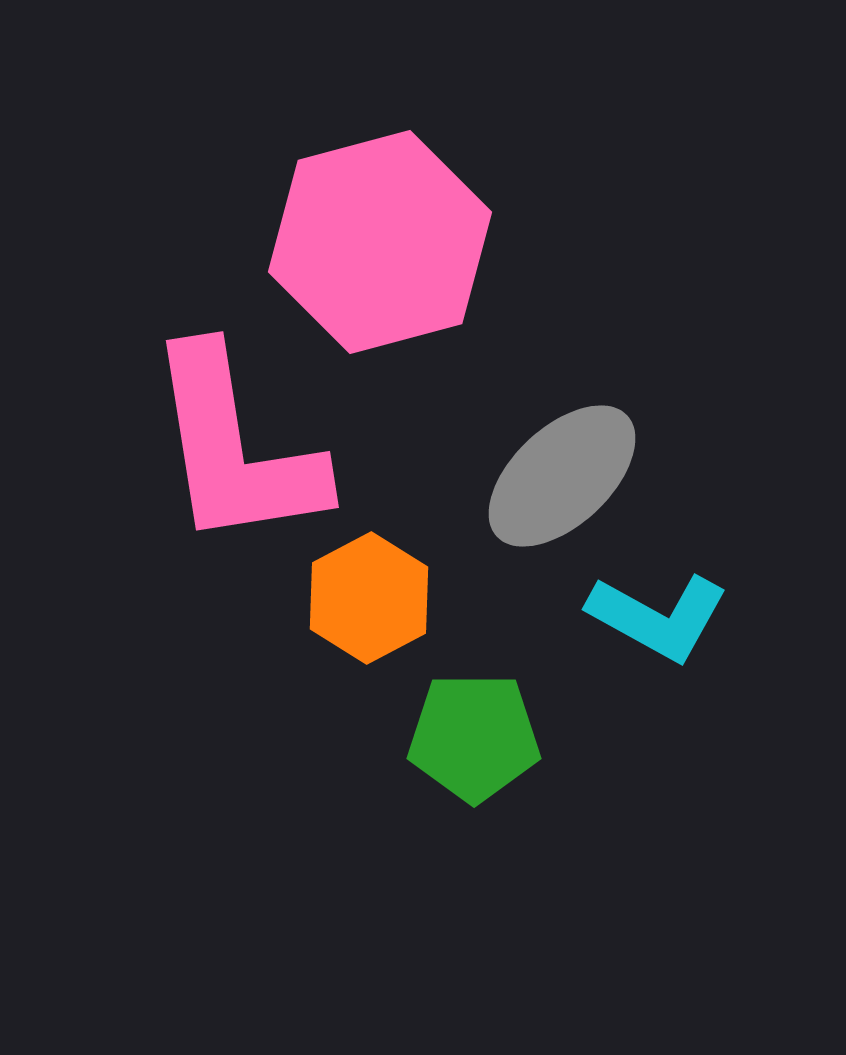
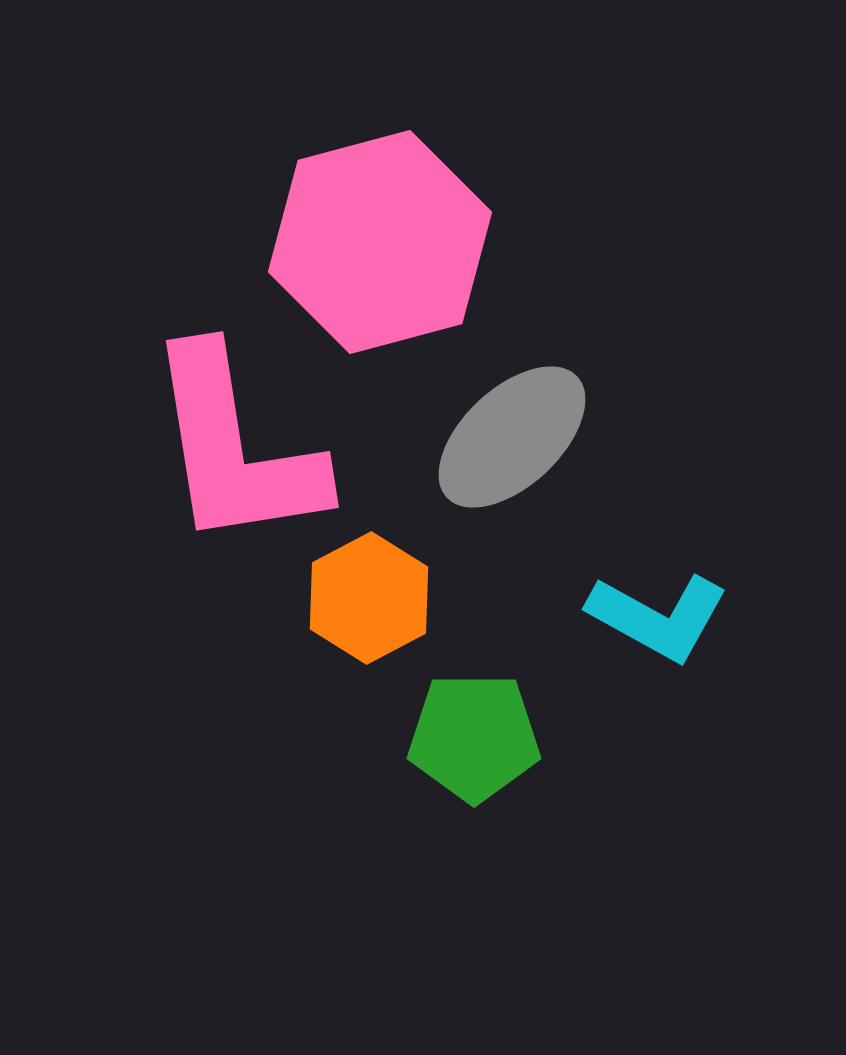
gray ellipse: moved 50 px left, 39 px up
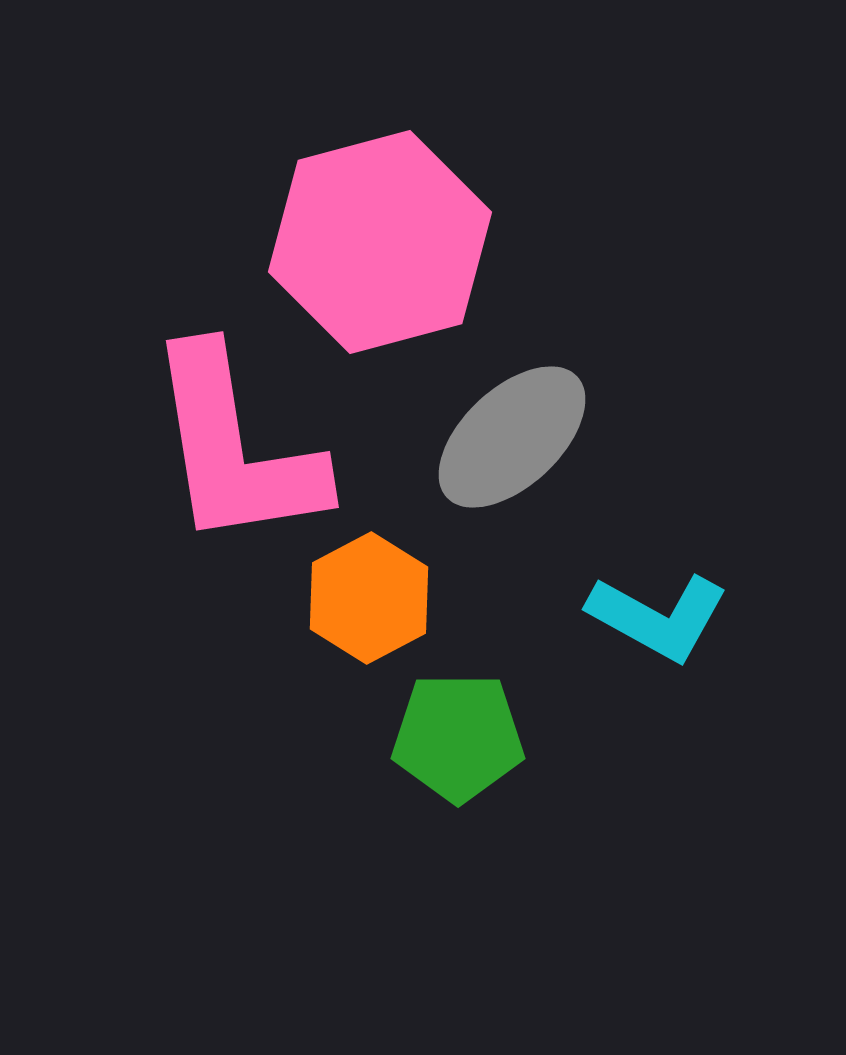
green pentagon: moved 16 px left
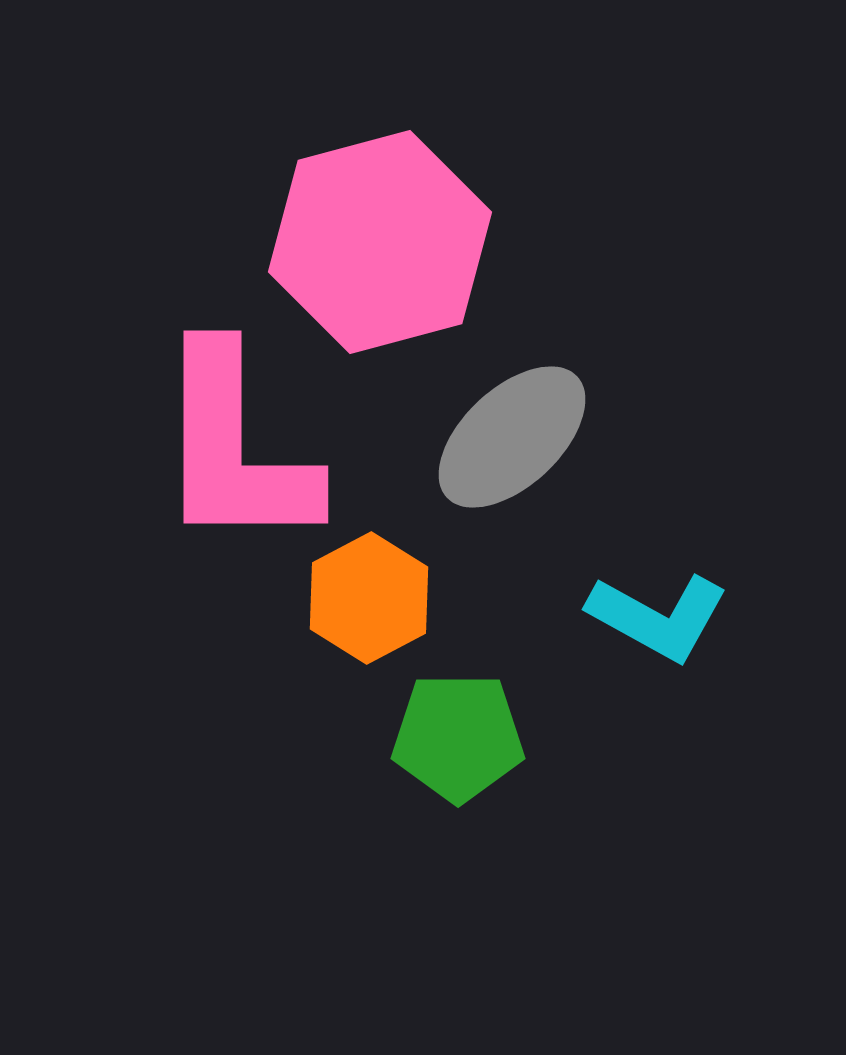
pink L-shape: rotated 9 degrees clockwise
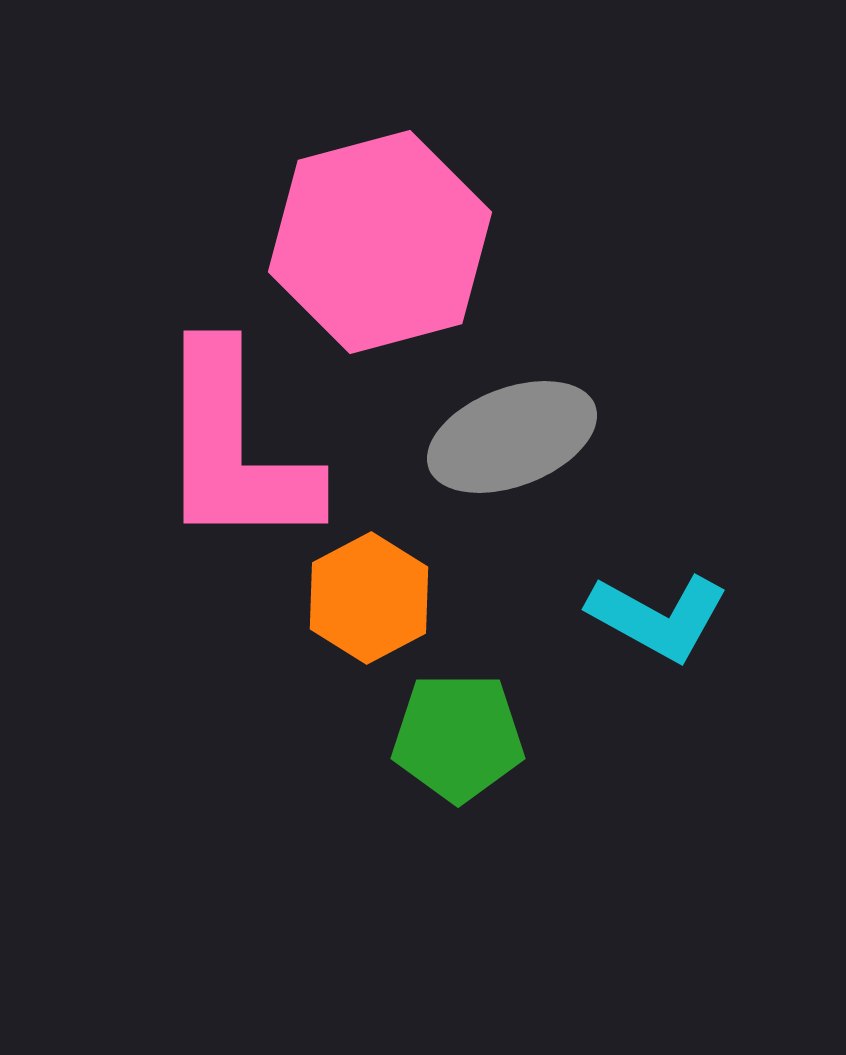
gray ellipse: rotated 22 degrees clockwise
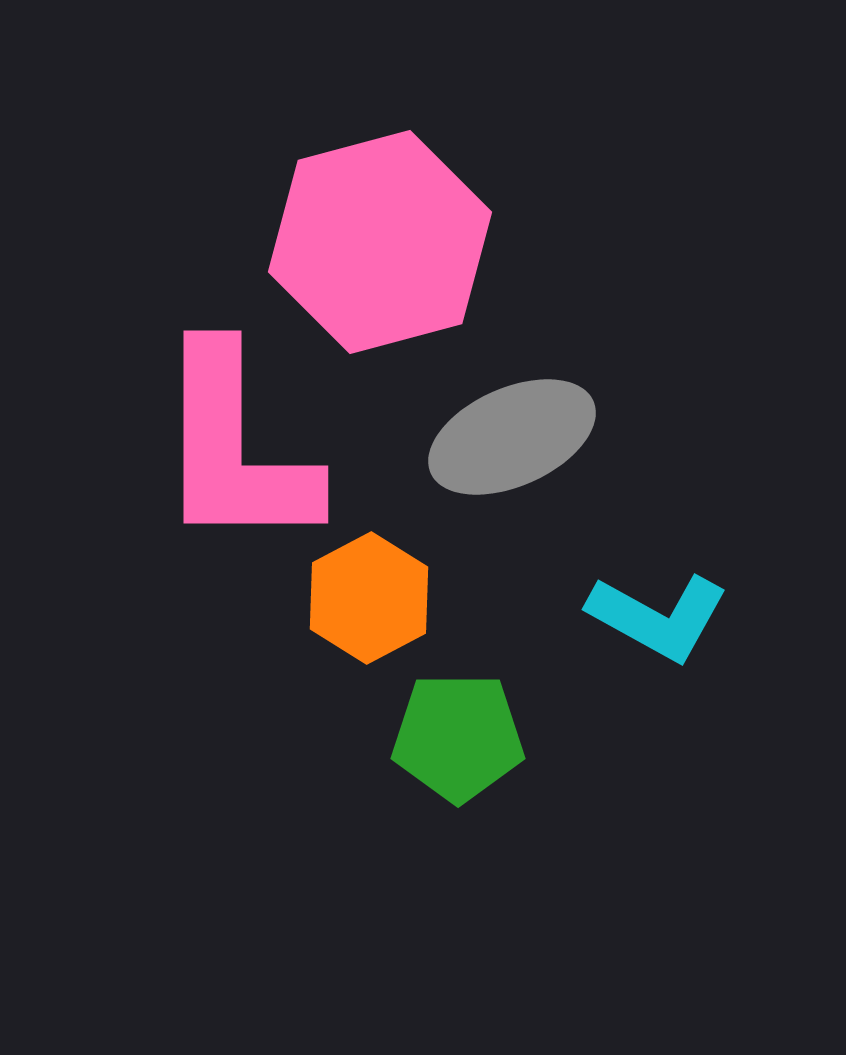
gray ellipse: rotated 3 degrees counterclockwise
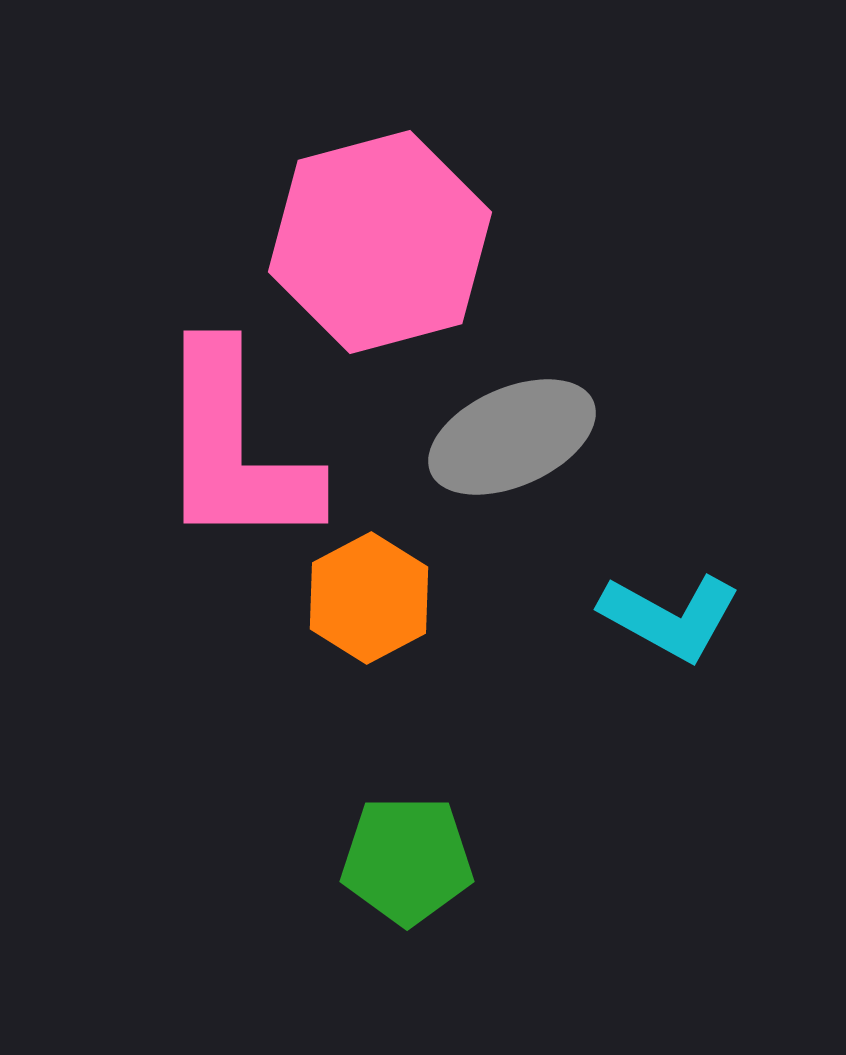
cyan L-shape: moved 12 px right
green pentagon: moved 51 px left, 123 px down
